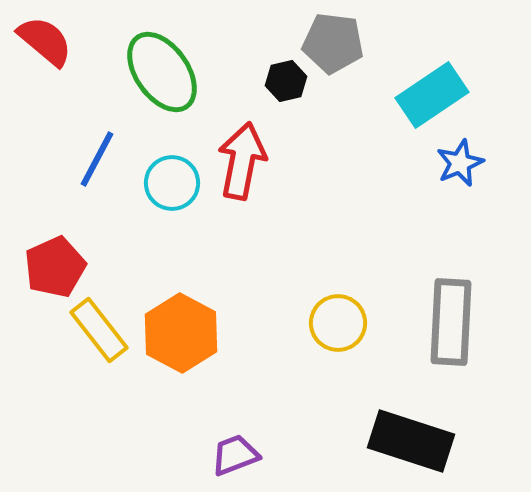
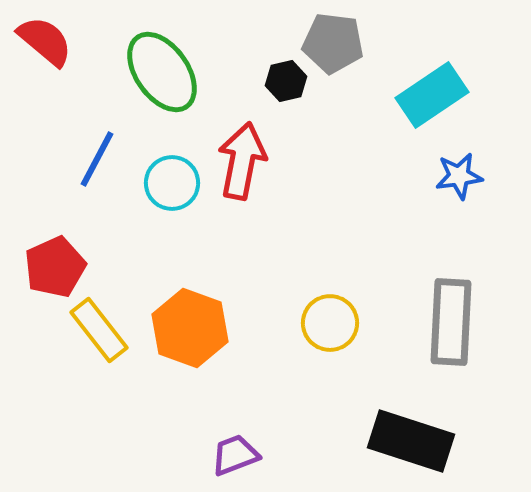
blue star: moved 1 px left, 13 px down; rotated 15 degrees clockwise
yellow circle: moved 8 px left
orange hexagon: moved 9 px right, 5 px up; rotated 8 degrees counterclockwise
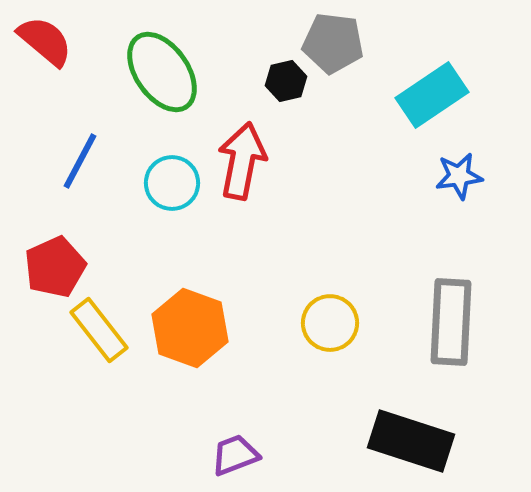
blue line: moved 17 px left, 2 px down
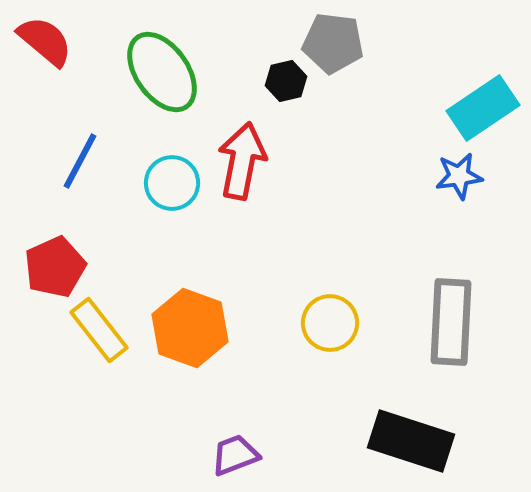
cyan rectangle: moved 51 px right, 13 px down
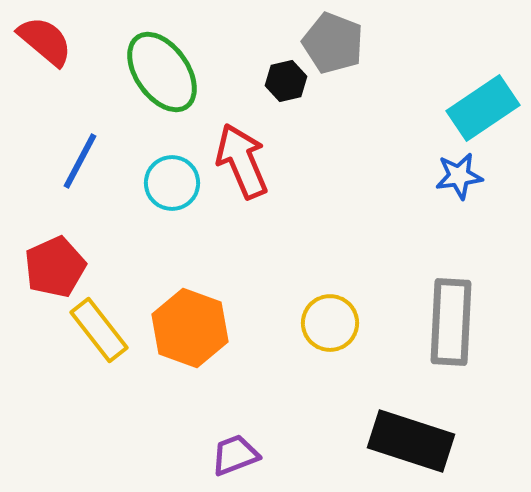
gray pentagon: rotated 14 degrees clockwise
red arrow: rotated 34 degrees counterclockwise
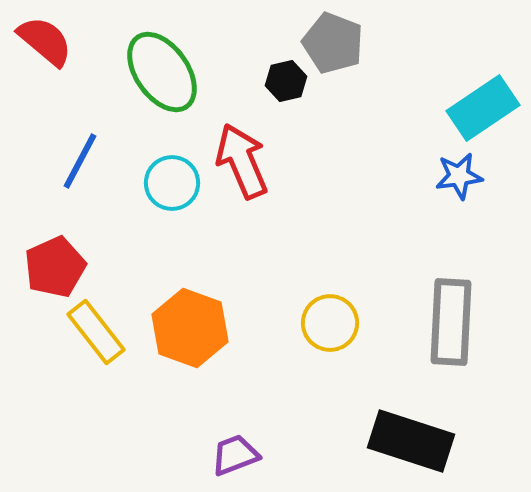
yellow rectangle: moved 3 px left, 2 px down
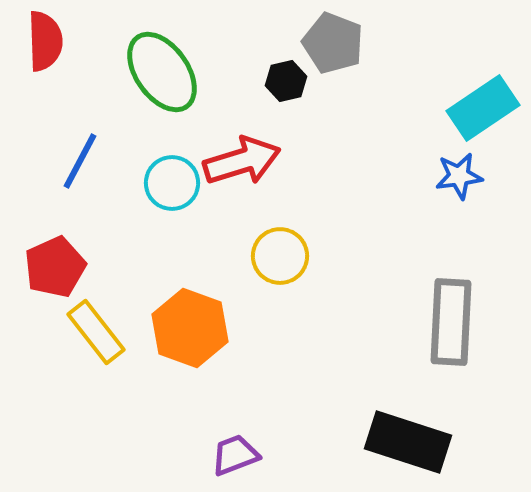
red semicircle: rotated 48 degrees clockwise
red arrow: rotated 96 degrees clockwise
yellow circle: moved 50 px left, 67 px up
black rectangle: moved 3 px left, 1 px down
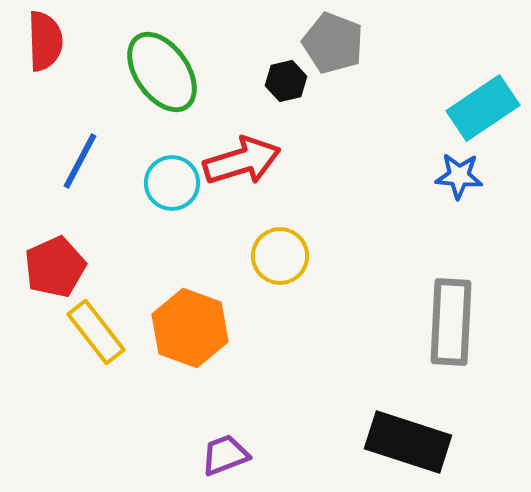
blue star: rotated 12 degrees clockwise
purple trapezoid: moved 10 px left
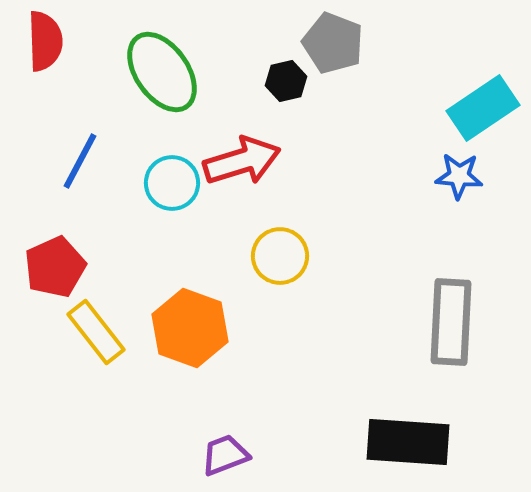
black rectangle: rotated 14 degrees counterclockwise
